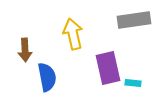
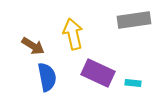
brown arrow: moved 8 px right, 4 px up; rotated 55 degrees counterclockwise
purple rectangle: moved 10 px left, 5 px down; rotated 52 degrees counterclockwise
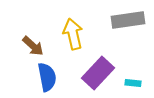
gray rectangle: moved 6 px left
brown arrow: rotated 10 degrees clockwise
purple rectangle: rotated 72 degrees counterclockwise
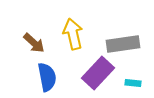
gray rectangle: moved 5 px left, 24 px down
brown arrow: moved 1 px right, 3 px up
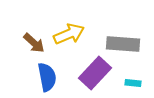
yellow arrow: moved 4 px left; rotated 80 degrees clockwise
gray rectangle: rotated 12 degrees clockwise
purple rectangle: moved 3 px left
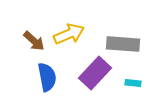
brown arrow: moved 2 px up
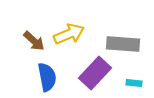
cyan rectangle: moved 1 px right
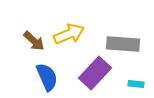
blue semicircle: rotated 12 degrees counterclockwise
cyan rectangle: moved 2 px right, 1 px down
